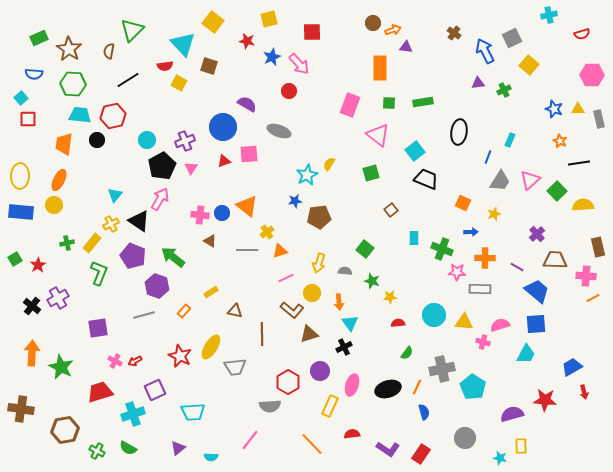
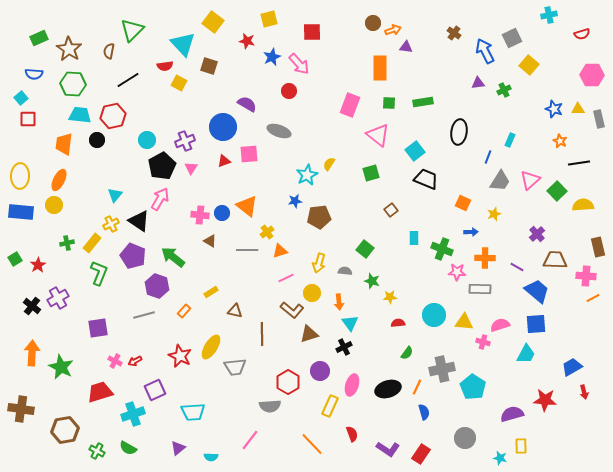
red semicircle at (352, 434): rotated 77 degrees clockwise
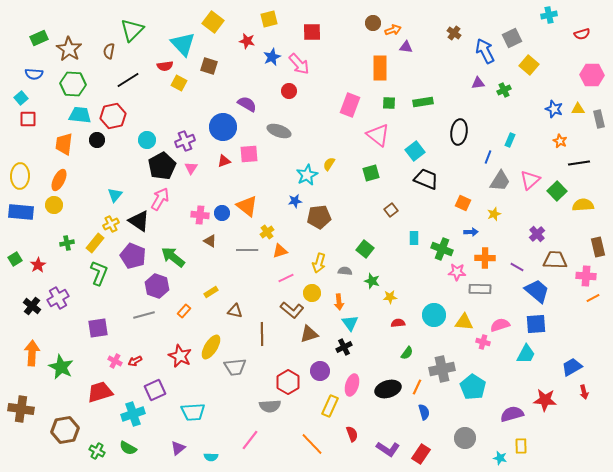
yellow rectangle at (92, 243): moved 3 px right
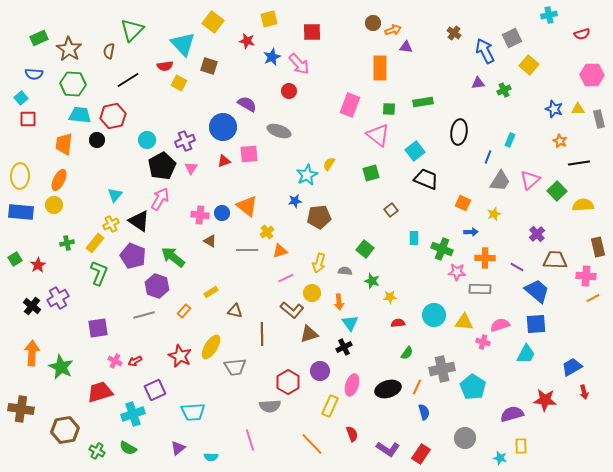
green square at (389, 103): moved 6 px down
pink line at (250, 440): rotated 55 degrees counterclockwise
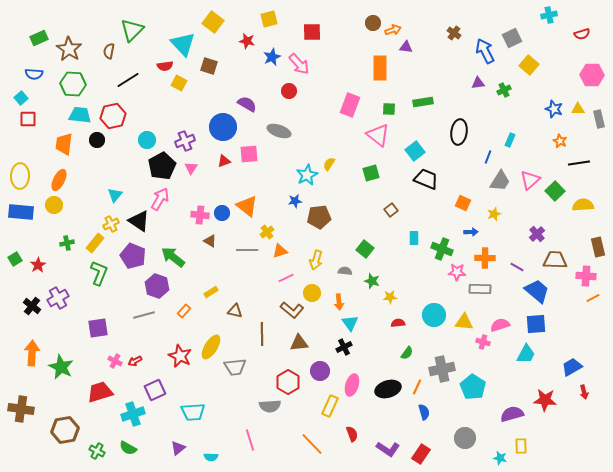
green square at (557, 191): moved 2 px left
yellow arrow at (319, 263): moved 3 px left, 3 px up
brown triangle at (309, 334): moved 10 px left, 9 px down; rotated 12 degrees clockwise
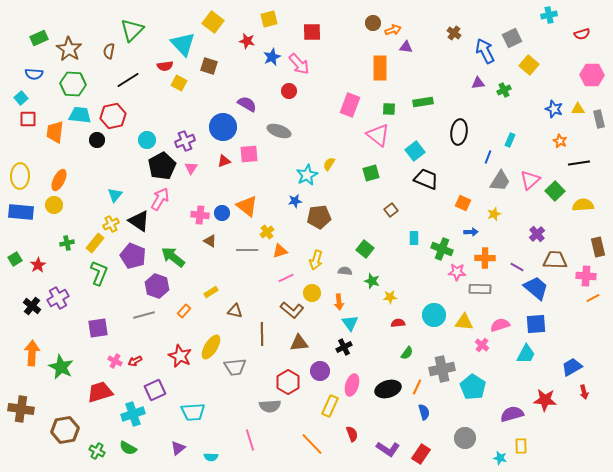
orange trapezoid at (64, 144): moved 9 px left, 12 px up
blue trapezoid at (537, 291): moved 1 px left, 3 px up
pink cross at (483, 342): moved 1 px left, 3 px down; rotated 24 degrees clockwise
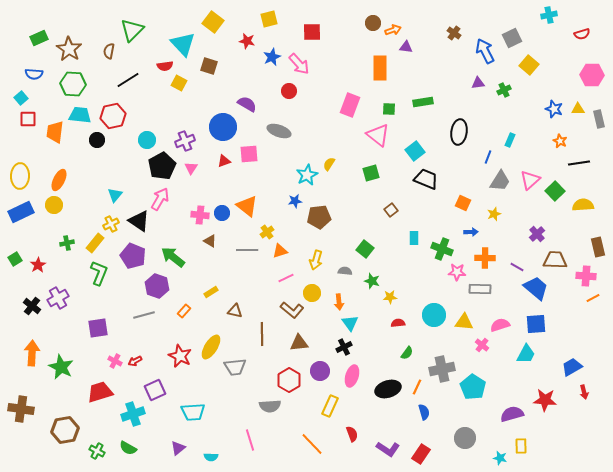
blue rectangle at (21, 212): rotated 30 degrees counterclockwise
red hexagon at (288, 382): moved 1 px right, 2 px up
pink ellipse at (352, 385): moved 9 px up
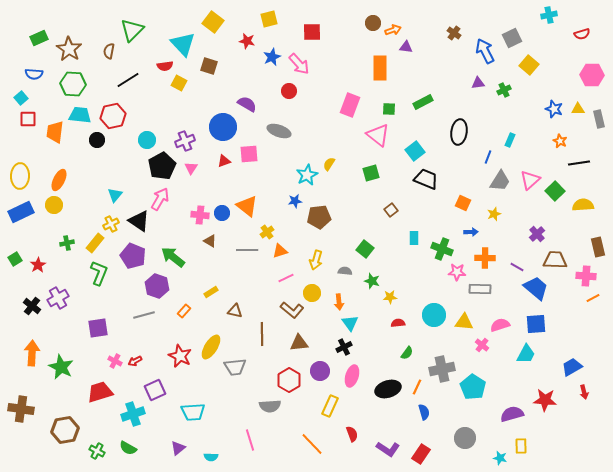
green rectangle at (423, 102): rotated 18 degrees counterclockwise
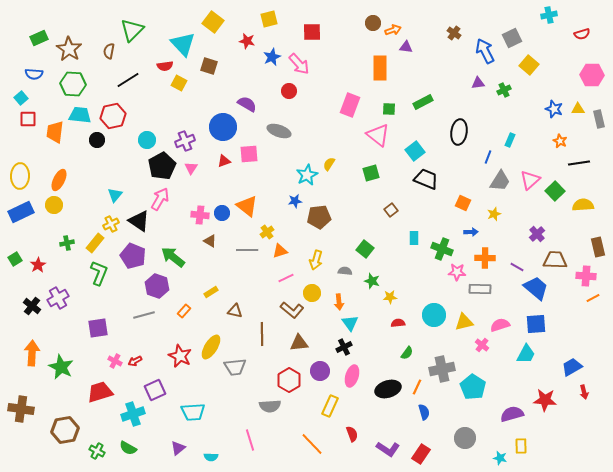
yellow triangle at (464, 322): rotated 18 degrees counterclockwise
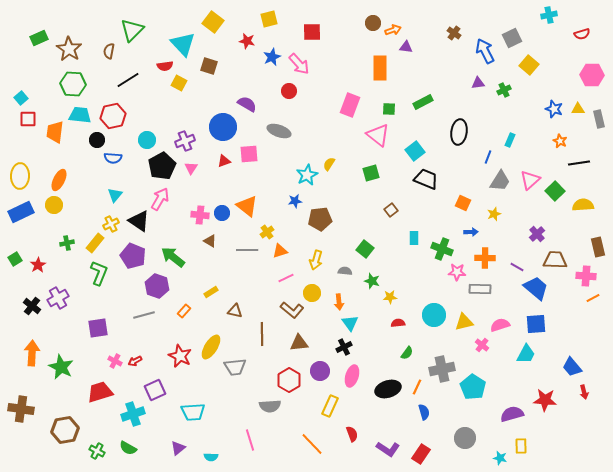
blue semicircle at (34, 74): moved 79 px right, 84 px down
brown pentagon at (319, 217): moved 1 px right, 2 px down
blue trapezoid at (572, 367): rotated 100 degrees counterclockwise
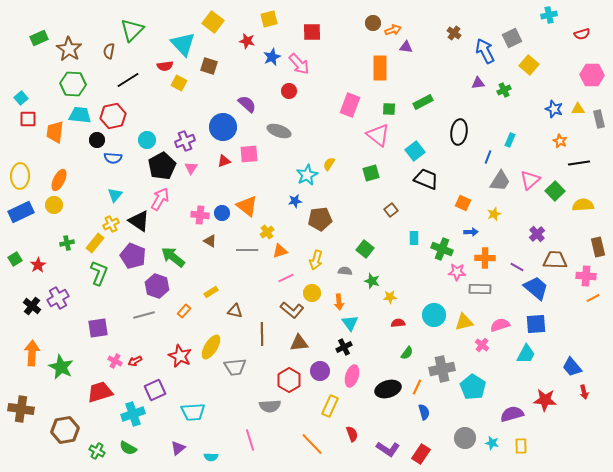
purple semicircle at (247, 104): rotated 12 degrees clockwise
cyan star at (500, 458): moved 8 px left, 15 px up
